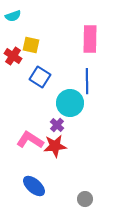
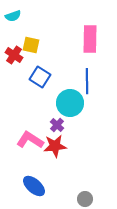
red cross: moved 1 px right, 1 px up
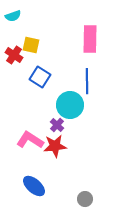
cyan circle: moved 2 px down
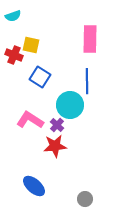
red cross: rotated 12 degrees counterclockwise
pink L-shape: moved 20 px up
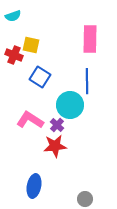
blue ellipse: rotated 60 degrees clockwise
